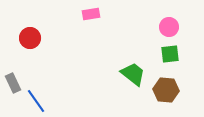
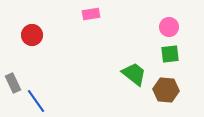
red circle: moved 2 px right, 3 px up
green trapezoid: moved 1 px right
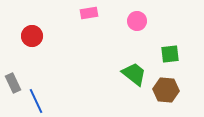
pink rectangle: moved 2 px left, 1 px up
pink circle: moved 32 px left, 6 px up
red circle: moved 1 px down
blue line: rotated 10 degrees clockwise
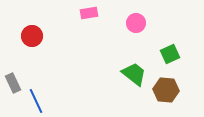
pink circle: moved 1 px left, 2 px down
green square: rotated 18 degrees counterclockwise
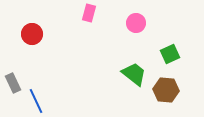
pink rectangle: rotated 66 degrees counterclockwise
red circle: moved 2 px up
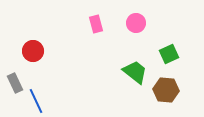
pink rectangle: moved 7 px right, 11 px down; rotated 30 degrees counterclockwise
red circle: moved 1 px right, 17 px down
green square: moved 1 px left
green trapezoid: moved 1 px right, 2 px up
gray rectangle: moved 2 px right
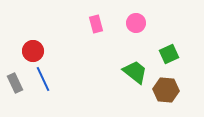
blue line: moved 7 px right, 22 px up
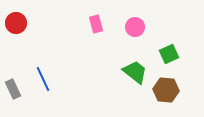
pink circle: moved 1 px left, 4 px down
red circle: moved 17 px left, 28 px up
gray rectangle: moved 2 px left, 6 px down
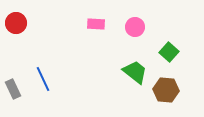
pink rectangle: rotated 72 degrees counterclockwise
green square: moved 2 px up; rotated 24 degrees counterclockwise
